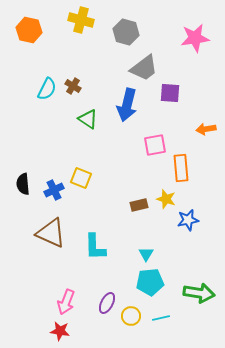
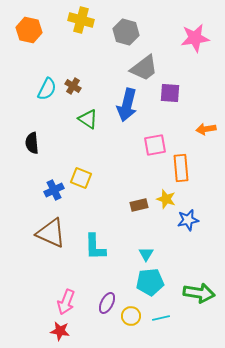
black semicircle: moved 9 px right, 41 px up
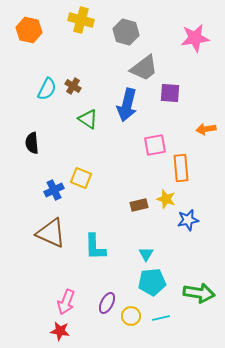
cyan pentagon: moved 2 px right
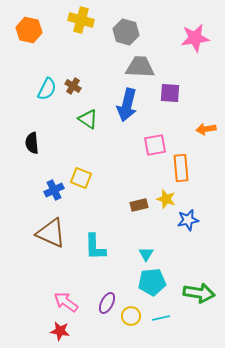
gray trapezoid: moved 4 px left, 1 px up; rotated 140 degrees counterclockwise
pink arrow: rotated 105 degrees clockwise
